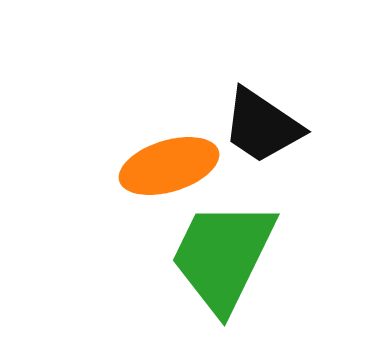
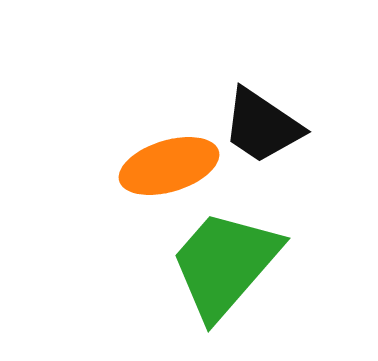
green trapezoid: moved 2 px right, 8 px down; rotated 15 degrees clockwise
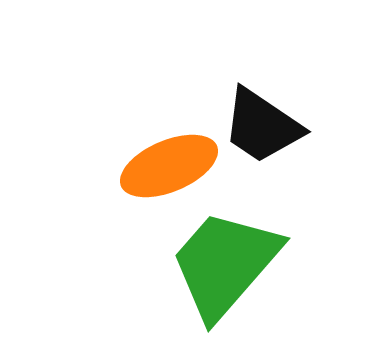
orange ellipse: rotated 6 degrees counterclockwise
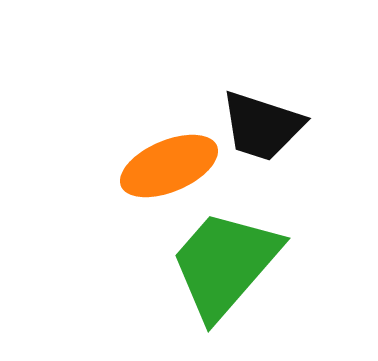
black trapezoid: rotated 16 degrees counterclockwise
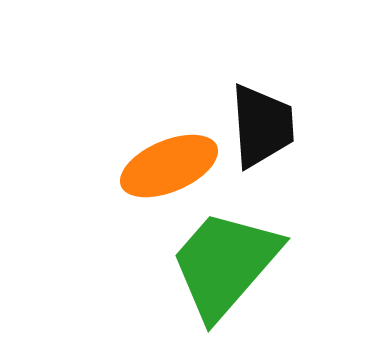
black trapezoid: rotated 112 degrees counterclockwise
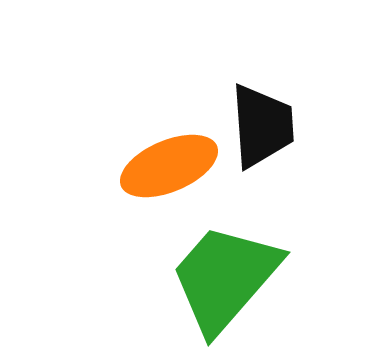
green trapezoid: moved 14 px down
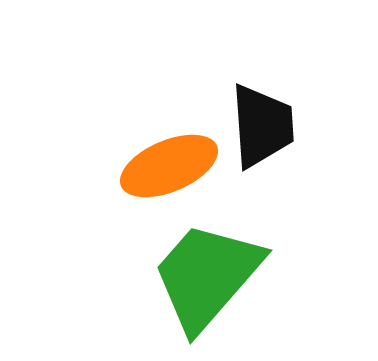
green trapezoid: moved 18 px left, 2 px up
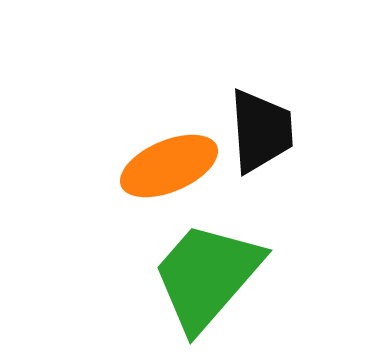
black trapezoid: moved 1 px left, 5 px down
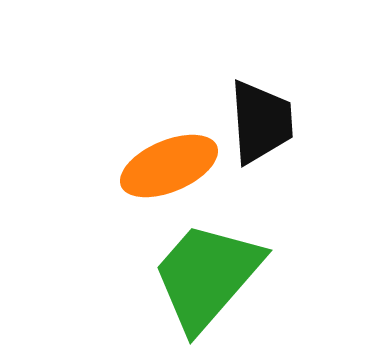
black trapezoid: moved 9 px up
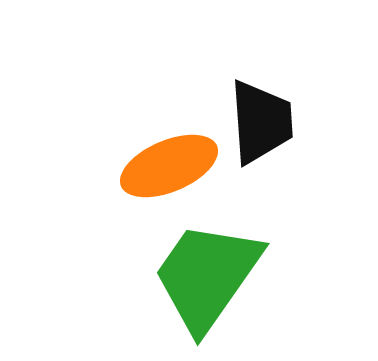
green trapezoid: rotated 6 degrees counterclockwise
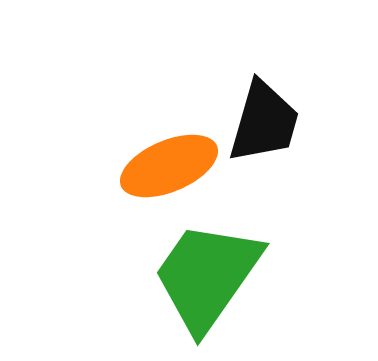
black trapezoid: moved 3 px right; rotated 20 degrees clockwise
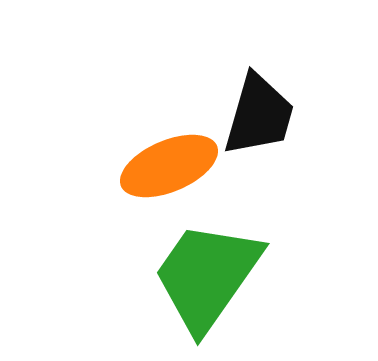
black trapezoid: moved 5 px left, 7 px up
